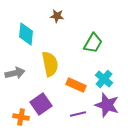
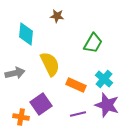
yellow semicircle: rotated 15 degrees counterclockwise
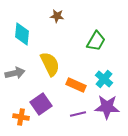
cyan diamond: moved 4 px left
green trapezoid: moved 3 px right, 2 px up
purple star: moved 2 px down; rotated 15 degrees counterclockwise
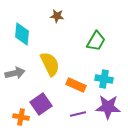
cyan cross: rotated 30 degrees counterclockwise
purple star: moved 1 px right
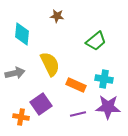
green trapezoid: rotated 20 degrees clockwise
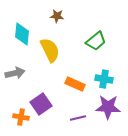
yellow semicircle: moved 14 px up
orange rectangle: moved 1 px left, 1 px up
purple line: moved 4 px down
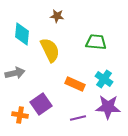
green trapezoid: moved 1 px down; rotated 135 degrees counterclockwise
cyan cross: rotated 24 degrees clockwise
orange cross: moved 1 px left, 2 px up
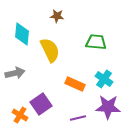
orange cross: rotated 21 degrees clockwise
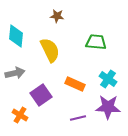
cyan diamond: moved 6 px left, 2 px down
cyan cross: moved 4 px right
purple square: moved 9 px up
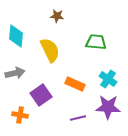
orange cross: rotated 21 degrees counterclockwise
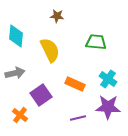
orange cross: rotated 28 degrees clockwise
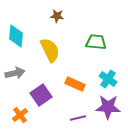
orange cross: rotated 14 degrees clockwise
